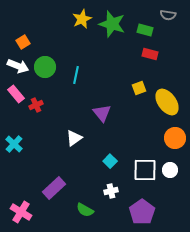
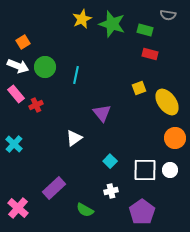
pink cross: moved 3 px left, 4 px up; rotated 10 degrees clockwise
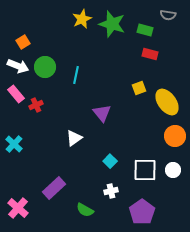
orange circle: moved 2 px up
white circle: moved 3 px right
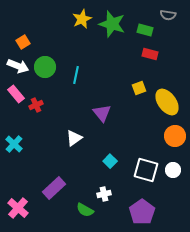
white square: moved 1 px right; rotated 15 degrees clockwise
white cross: moved 7 px left, 3 px down
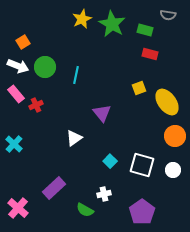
green star: rotated 12 degrees clockwise
white square: moved 4 px left, 5 px up
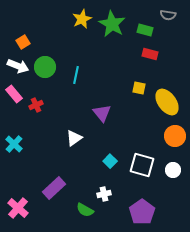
yellow square: rotated 32 degrees clockwise
pink rectangle: moved 2 px left
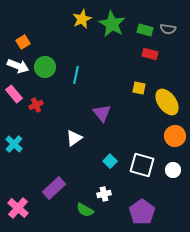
gray semicircle: moved 14 px down
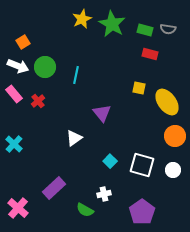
red cross: moved 2 px right, 4 px up; rotated 16 degrees counterclockwise
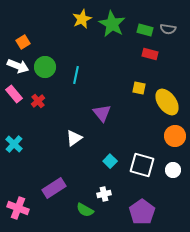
purple rectangle: rotated 10 degrees clockwise
pink cross: rotated 20 degrees counterclockwise
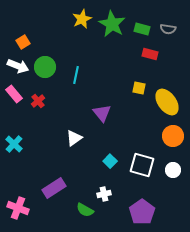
green rectangle: moved 3 px left, 1 px up
orange circle: moved 2 px left
